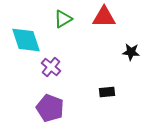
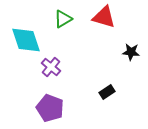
red triangle: rotated 15 degrees clockwise
black rectangle: rotated 28 degrees counterclockwise
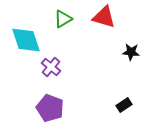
black rectangle: moved 17 px right, 13 px down
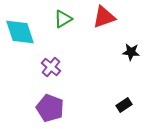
red triangle: rotated 35 degrees counterclockwise
cyan diamond: moved 6 px left, 8 px up
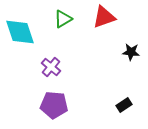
purple pentagon: moved 4 px right, 3 px up; rotated 16 degrees counterclockwise
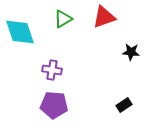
purple cross: moved 1 px right, 3 px down; rotated 30 degrees counterclockwise
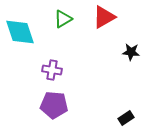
red triangle: rotated 10 degrees counterclockwise
black rectangle: moved 2 px right, 13 px down
